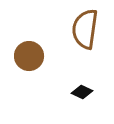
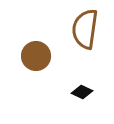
brown circle: moved 7 px right
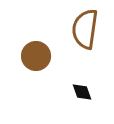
black diamond: rotated 45 degrees clockwise
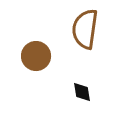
black diamond: rotated 10 degrees clockwise
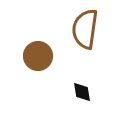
brown circle: moved 2 px right
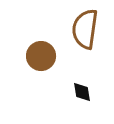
brown circle: moved 3 px right
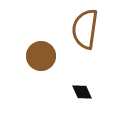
black diamond: rotated 15 degrees counterclockwise
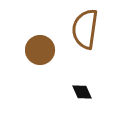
brown circle: moved 1 px left, 6 px up
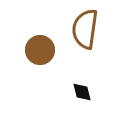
black diamond: rotated 10 degrees clockwise
